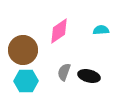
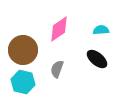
pink diamond: moved 2 px up
gray semicircle: moved 7 px left, 3 px up
black ellipse: moved 8 px right, 17 px up; rotated 25 degrees clockwise
cyan hexagon: moved 3 px left, 1 px down; rotated 15 degrees clockwise
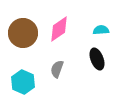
brown circle: moved 17 px up
black ellipse: rotated 30 degrees clockwise
cyan hexagon: rotated 10 degrees clockwise
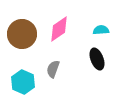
brown circle: moved 1 px left, 1 px down
gray semicircle: moved 4 px left
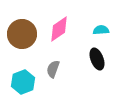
cyan hexagon: rotated 15 degrees clockwise
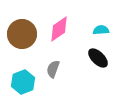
black ellipse: moved 1 px right, 1 px up; rotated 25 degrees counterclockwise
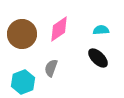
gray semicircle: moved 2 px left, 1 px up
